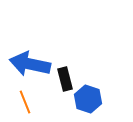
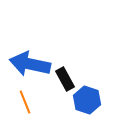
black rectangle: rotated 15 degrees counterclockwise
blue hexagon: moved 1 px left, 1 px down
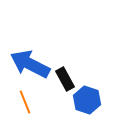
blue arrow: rotated 15 degrees clockwise
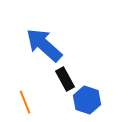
blue arrow: moved 14 px right, 19 px up; rotated 15 degrees clockwise
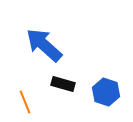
black rectangle: moved 2 px left, 5 px down; rotated 45 degrees counterclockwise
blue hexagon: moved 19 px right, 8 px up
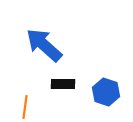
black rectangle: rotated 15 degrees counterclockwise
orange line: moved 5 px down; rotated 30 degrees clockwise
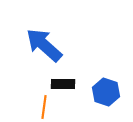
orange line: moved 19 px right
